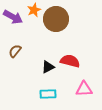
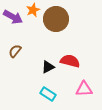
orange star: moved 1 px left
cyan rectangle: rotated 35 degrees clockwise
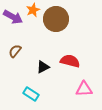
black triangle: moved 5 px left
cyan rectangle: moved 17 px left
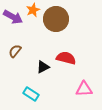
red semicircle: moved 4 px left, 3 px up
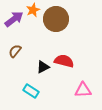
purple arrow: moved 1 px right, 2 px down; rotated 66 degrees counterclockwise
red semicircle: moved 2 px left, 3 px down
pink triangle: moved 1 px left, 1 px down
cyan rectangle: moved 3 px up
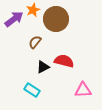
brown semicircle: moved 20 px right, 9 px up
cyan rectangle: moved 1 px right, 1 px up
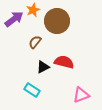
brown circle: moved 1 px right, 2 px down
red semicircle: moved 1 px down
pink triangle: moved 2 px left, 5 px down; rotated 18 degrees counterclockwise
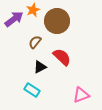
red semicircle: moved 2 px left, 5 px up; rotated 30 degrees clockwise
black triangle: moved 3 px left
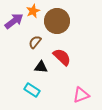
orange star: moved 1 px down
purple arrow: moved 2 px down
black triangle: moved 1 px right; rotated 32 degrees clockwise
